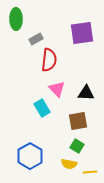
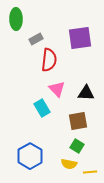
purple square: moved 2 px left, 5 px down
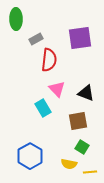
black triangle: rotated 18 degrees clockwise
cyan rectangle: moved 1 px right
green square: moved 5 px right, 1 px down
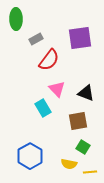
red semicircle: rotated 30 degrees clockwise
green square: moved 1 px right
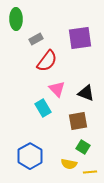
red semicircle: moved 2 px left, 1 px down
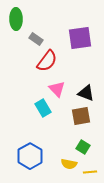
gray rectangle: rotated 64 degrees clockwise
brown square: moved 3 px right, 5 px up
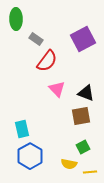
purple square: moved 3 px right, 1 px down; rotated 20 degrees counterclockwise
cyan rectangle: moved 21 px left, 21 px down; rotated 18 degrees clockwise
green square: rotated 32 degrees clockwise
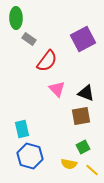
green ellipse: moved 1 px up
gray rectangle: moved 7 px left
blue hexagon: rotated 15 degrees counterclockwise
yellow line: moved 2 px right, 2 px up; rotated 48 degrees clockwise
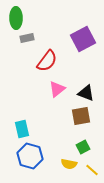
gray rectangle: moved 2 px left, 1 px up; rotated 48 degrees counterclockwise
pink triangle: rotated 36 degrees clockwise
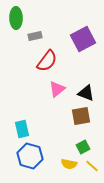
gray rectangle: moved 8 px right, 2 px up
yellow line: moved 4 px up
